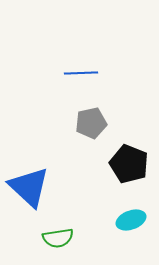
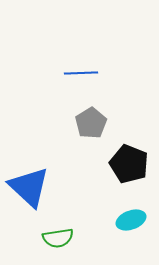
gray pentagon: rotated 20 degrees counterclockwise
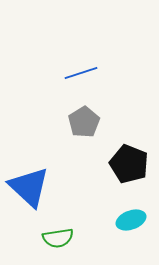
blue line: rotated 16 degrees counterclockwise
gray pentagon: moved 7 px left, 1 px up
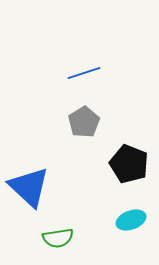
blue line: moved 3 px right
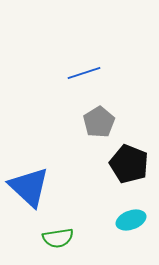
gray pentagon: moved 15 px right
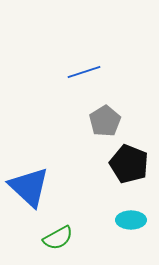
blue line: moved 1 px up
gray pentagon: moved 6 px right, 1 px up
cyan ellipse: rotated 20 degrees clockwise
green semicircle: rotated 20 degrees counterclockwise
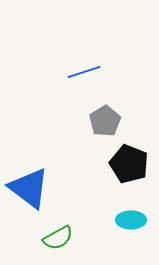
blue triangle: moved 1 px down; rotated 6 degrees counterclockwise
